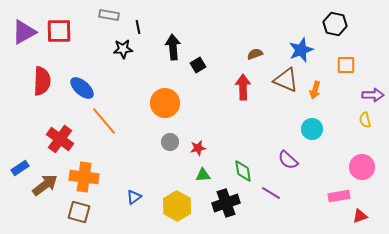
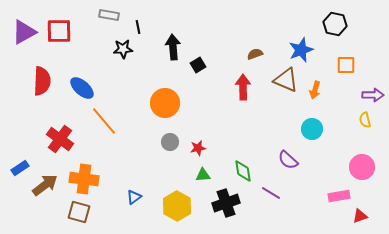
orange cross: moved 2 px down
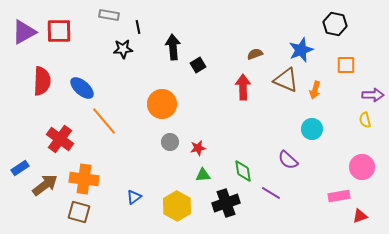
orange circle: moved 3 px left, 1 px down
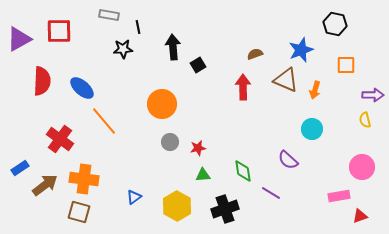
purple triangle: moved 5 px left, 7 px down
black cross: moved 1 px left, 6 px down
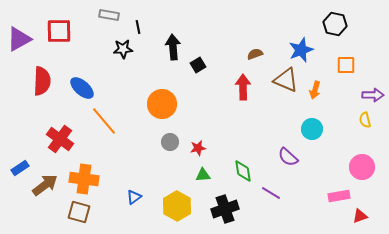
purple semicircle: moved 3 px up
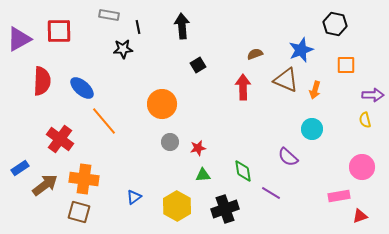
black arrow: moved 9 px right, 21 px up
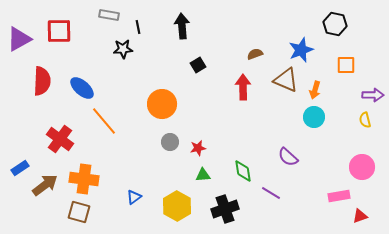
cyan circle: moved 2 px right, 12 px up
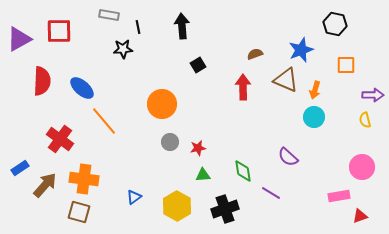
brown arrow: rotated 12 degrees counterclockwise
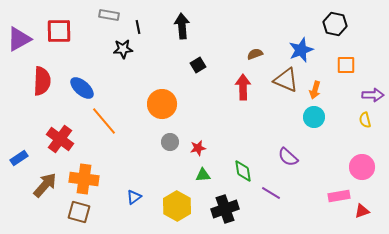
blue rectangle: moved 1 px left, 10 px up
red triangle: moved 2 px right, 5 px up
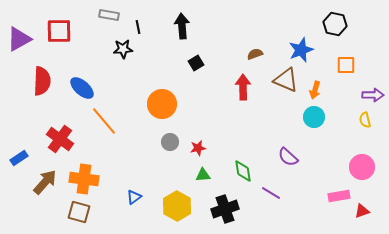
black square: moved 2 px left, 2 px up
brown arrow: moved 3 px up
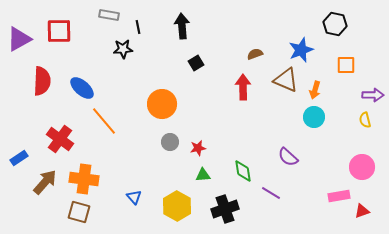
blue triangle: rotated 35 degrees counterclockwise
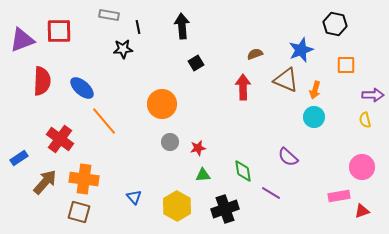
purple triangle: moved 3 px right, 1 px down; rotated 8 degrees clockwise
